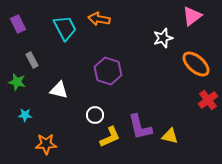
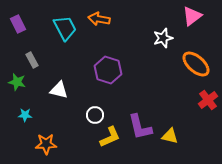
purple hexagon: moved 1 px up
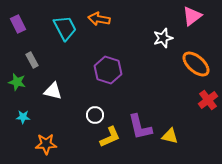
white triangle: moved 6 px left, 1 px down
cyan star: moved 2 px left, 2 px down
